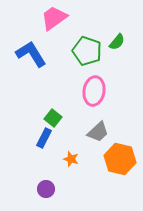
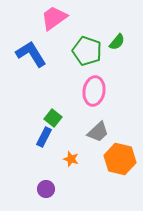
blue rectangle: moved 1 px up
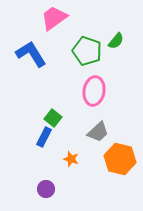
green semicircle: moved 1 px left, 1 px up
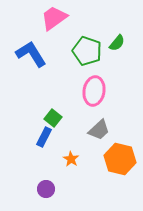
green semicircle: moved 1 px right, 2 px down
gray trapezoid: moved 1 px right, 2 px up
orange star: rotated 14 degrees clockwise
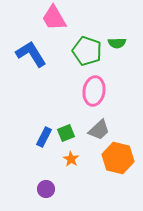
pink trapezoid: rotated 84 degrees counterclockwise
green semicircle: rotated 48 degrees clockwise
green square: moved 13 px right, 15 px down; rotated 30 degrees clockwise
orange hexagon: moved 2 px left, 1 px up
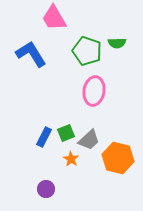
gray trapezoid: moved 10 px left, 10 px down
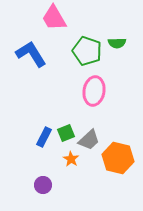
purple circle: moved 3 px left, 4 px up
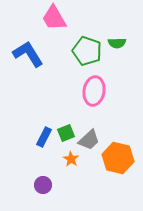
blue L-shape: moved 3 px left
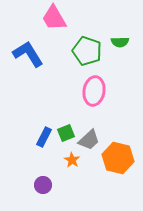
green semicircle: moved 3 px right, 1 px up
orange star: moved 1 px right, 1 px down
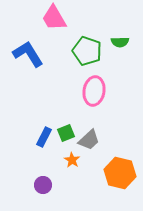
orange hexagon: moved 2 px right, 15 px down
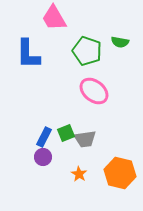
green semicircle: rotated 12 degrees clockwise
blue L-shape: rotated 148 degrees counterclockwise
pink ellipse: rotated 60 degrees counterclockwise
gray trapezoid: moved 4 px left, 1 px up; rotated 35 degrees clockwise
orange star: moved 7 px right, 14 px down
purple circle: moved 28 px up
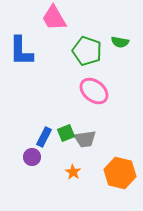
blue L-shape: moved 7 px left, 3 px up
purple circle: moved 11 px left
orange star: moved 6 px left, 2 px up
